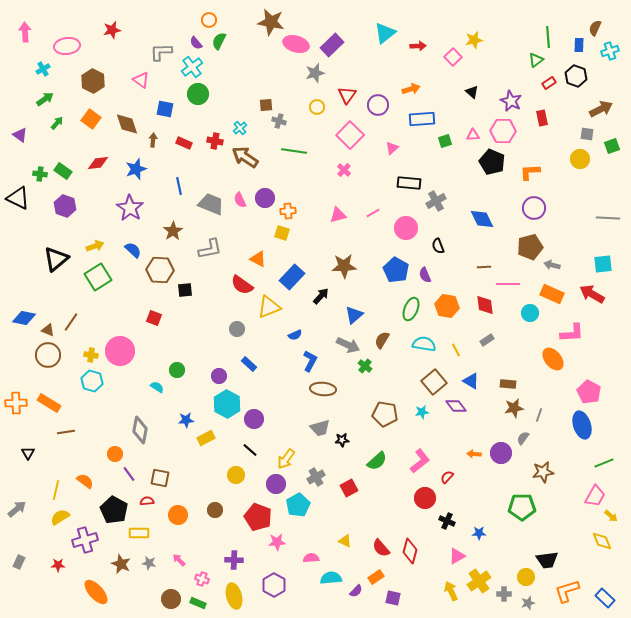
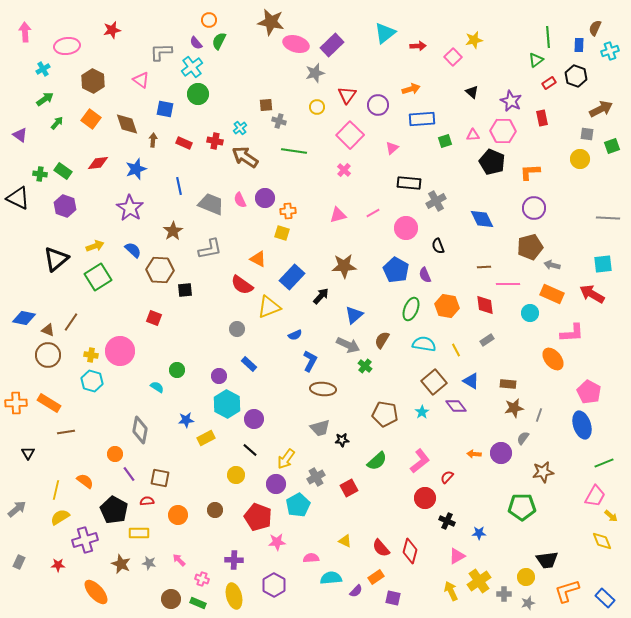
cyan star at (422, 412): rotated 24 degrees counterclockwise
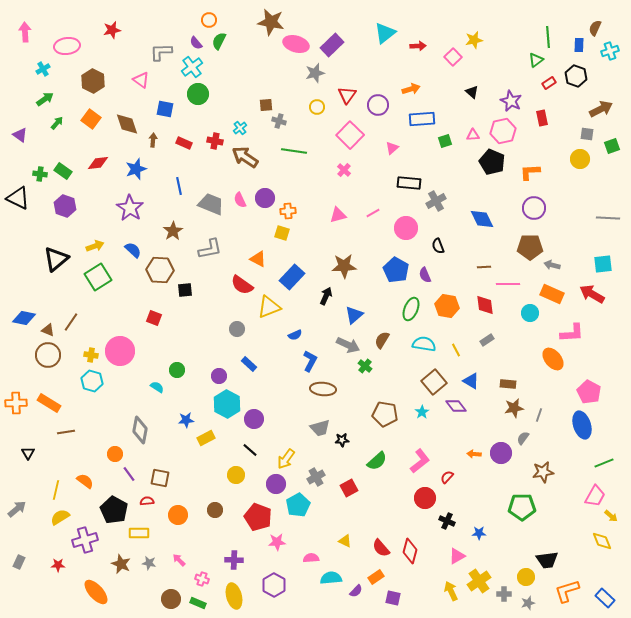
pink hexagon at (503, 131): rotated 15 degrees counterclockwise
brown pentagon at (530, 247): rotated 15 degrees clockwise
black arrow at (321, 296): moved 5 px right; rotated 18 degrees counterclockwise
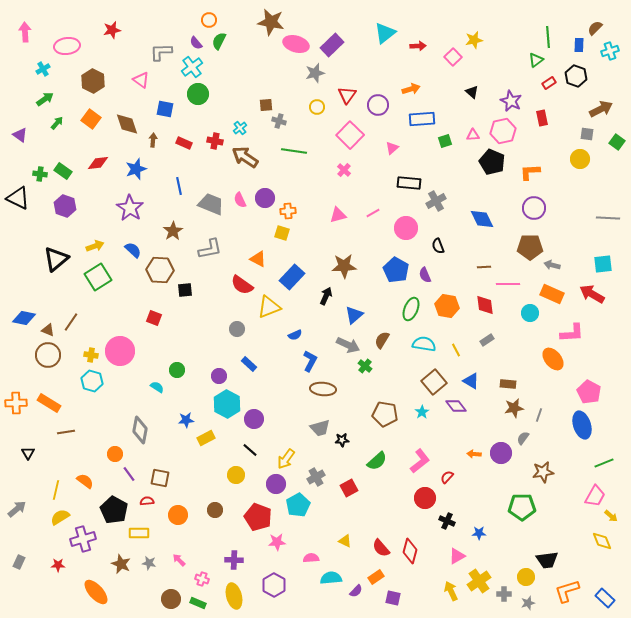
brown semicircle at (595, 28): rotated 21 degrees clockwise
green square at (612, 146): moved 5 px right, 4 px up; rotated 35 degrees counterclockwise
purple cross at (85, 540): moved 2 px left, 1 px up
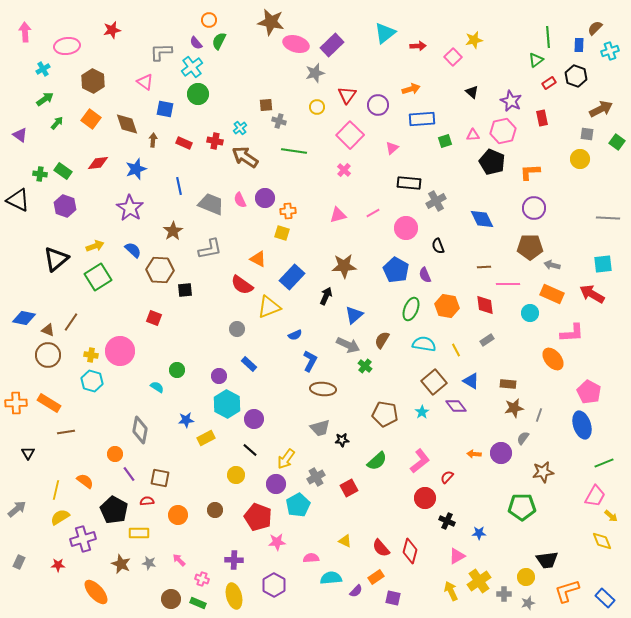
pink triangle at (141, 80): moved 4 px right, 2 px down
black triangle at (18, 198): moved 2 px down
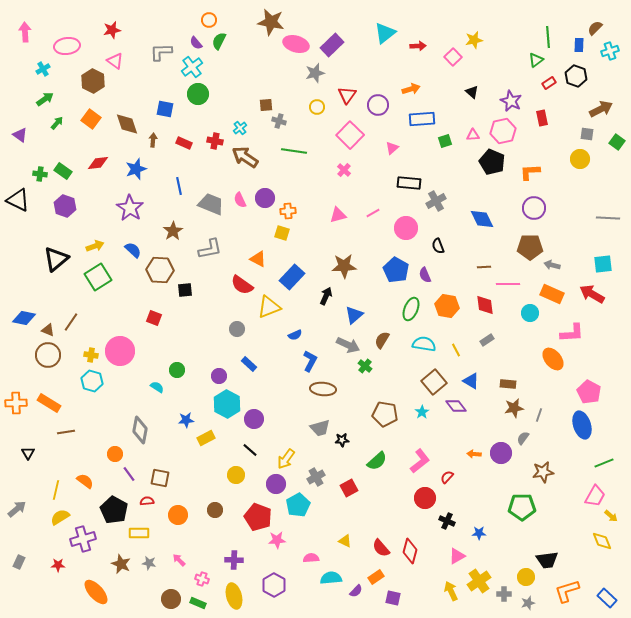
pink triangle at (145, 82): moved 30 px left, 21 px up
pink star at (277, 542): moved 2 px up
blue rectangle at (605, 598): moved 2 px right
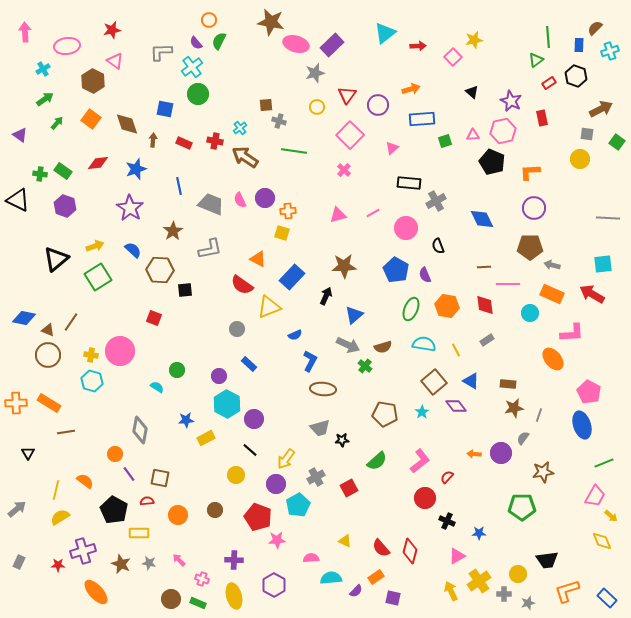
brown semicircle at (382, 340): moved 1 px right, 7 px down; rotated 138 degrees counterclockwise
purple cross at (83, 539): moved 12 px down
yellow circle at (526, 577): moved 8 px left, 3 px up
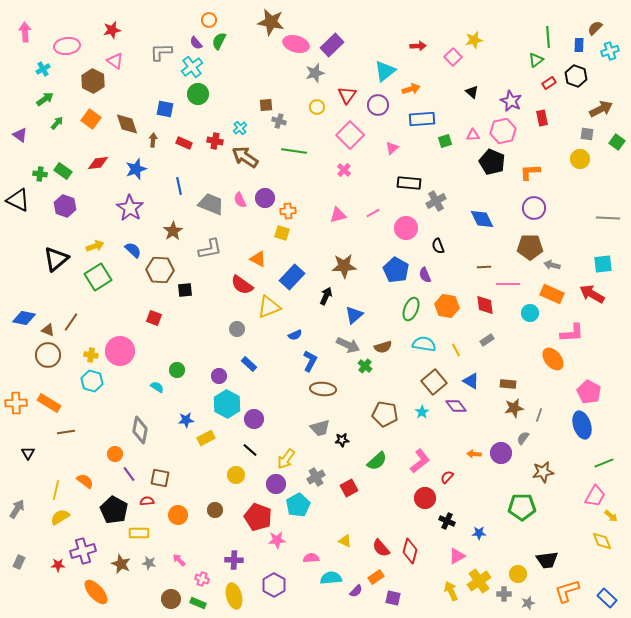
cyan triangle at (385, 33): moved 38 px down
gray arrow at (17, 509): rotated 18 degrees counterclockwise
